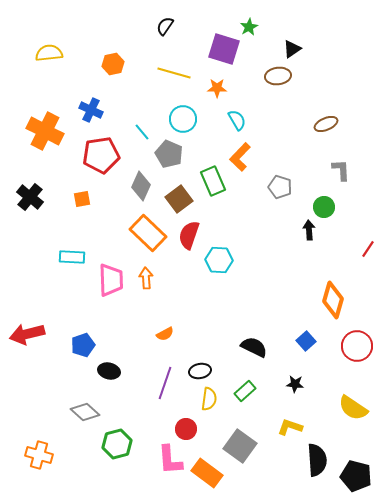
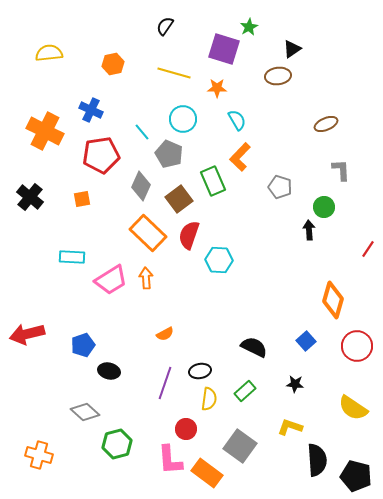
pink trapezoid at (111, 280): rotated 60 degrees clockwise
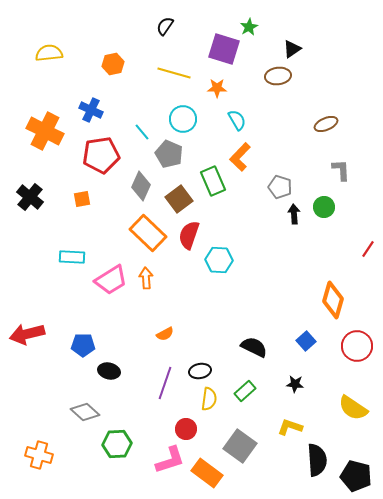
black arrow at (309, 230): moved 15 px left, 16 px up
blue pentagon at (83, 345): rotated 20 degrees clockwise
green hexagon at (117, 444): rotated 12 degrees clockwise
pink L-shape at (170, 460): rotated 104 degrees counterclockwise
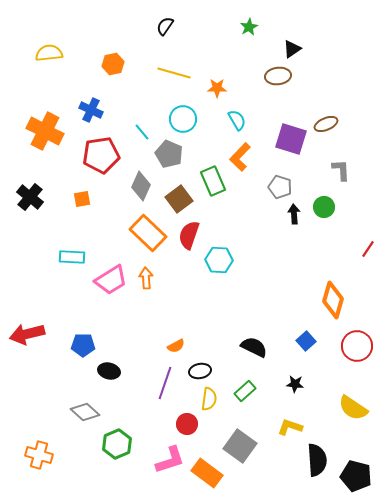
purple square at (224, 49): moved 67 px right, 90 px down
orange semicircle at (165, 334): moved 11 px right, 12 px down
red circle at (186, 429): moved 1 px right, 5 px up
green hexagon at (117, 444): rotated 20 degrees counterclockwise
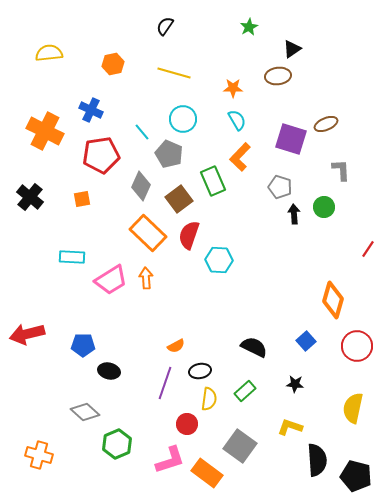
orange star at (217, 88): moved 16 px right
yellow semicircle at (353, 408): rotated 68 degrees clockwise
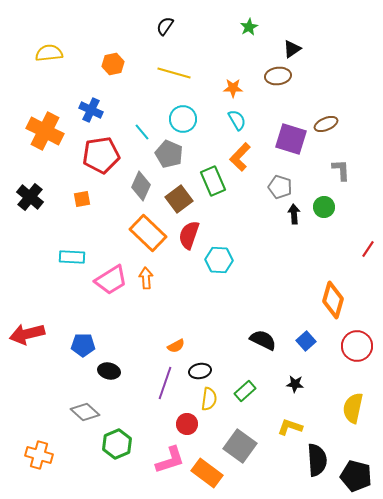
black semicircle at (254, 347): moved 9 px right, 7 px up
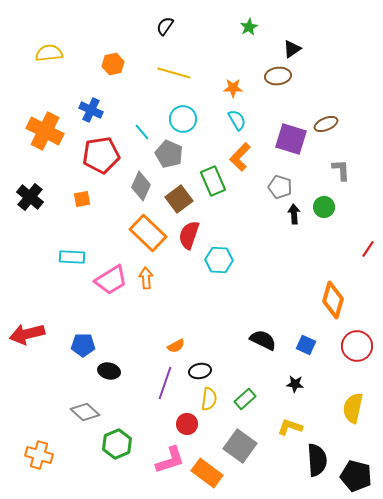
blue square at (306, 341): moved 4 px down; rotated 24 degrees counterclockwise
green rectangle at (245, 391): moved 8 px down
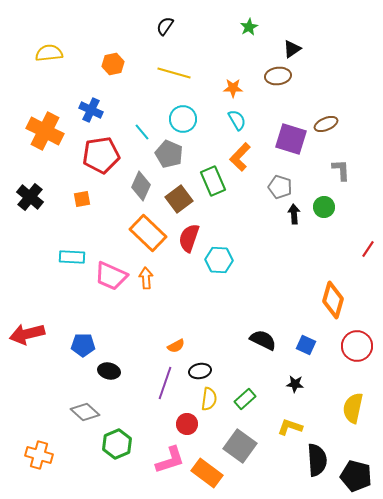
red semicircle at (189, 235): moved 3 px down
pink trapezoid at (111, 280): moved 4 px up; rotated 56 degrees clockwise
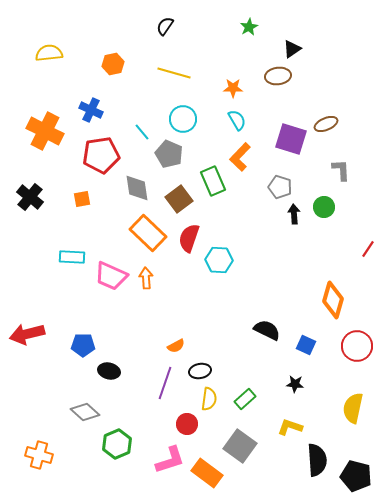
gray diamond at (141, 186): moved 4 px left, 2 px down; rotated 32 degrees counterclockwise
black semicircle at (263, 340): moved 4 px right, 10 px up
